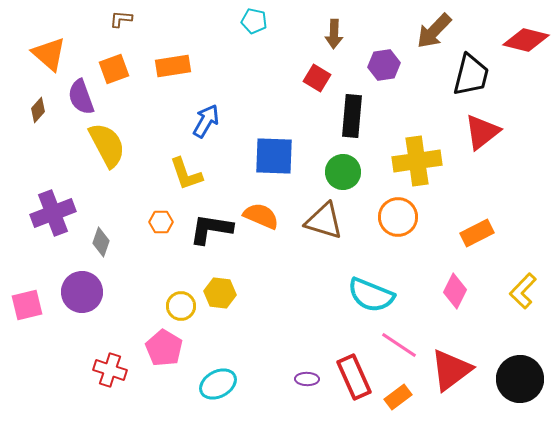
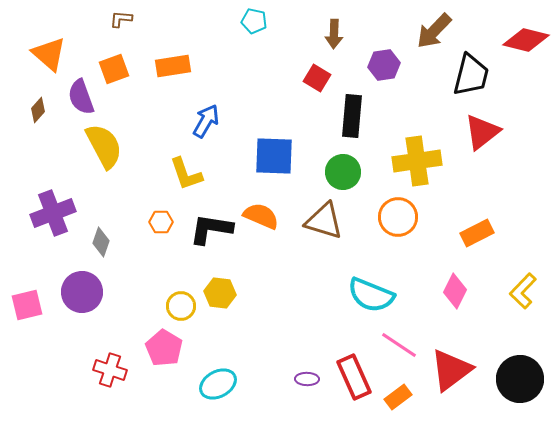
yellow semicircle at (107, 145): moved 3 px left, 1 px down
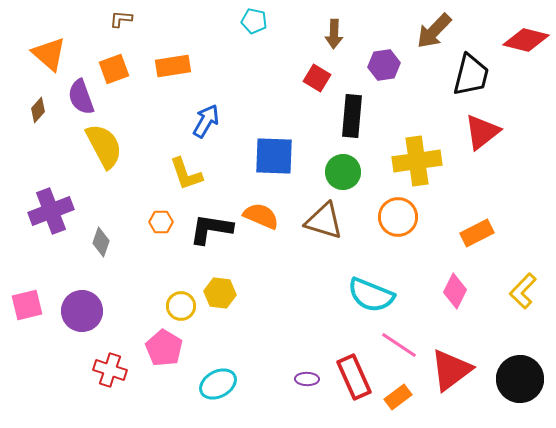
purple cross at (53, 213): moved 2 px left, 2 px up
purple circle at (82, 292): moved 19 px down
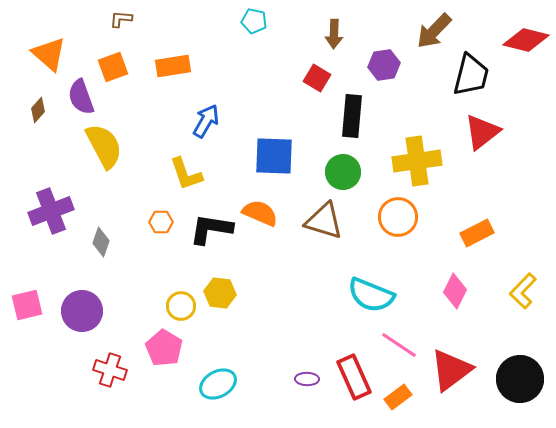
orange square at (114, 69): moved 1 px left, 2 px up
orange semicircle at (261, 216): moved 1 px left, 3 px up
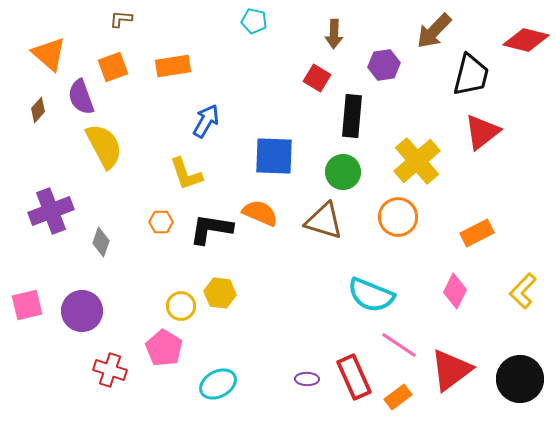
yellow cross at (417, 161): rotated 33 degrees counterclockwise
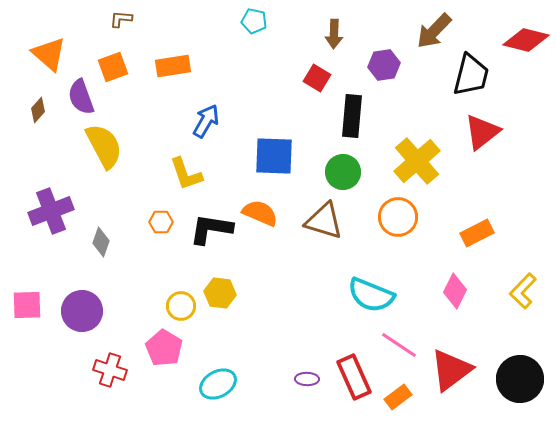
pink square at (27, 305): rotated 12 degrees clockwise
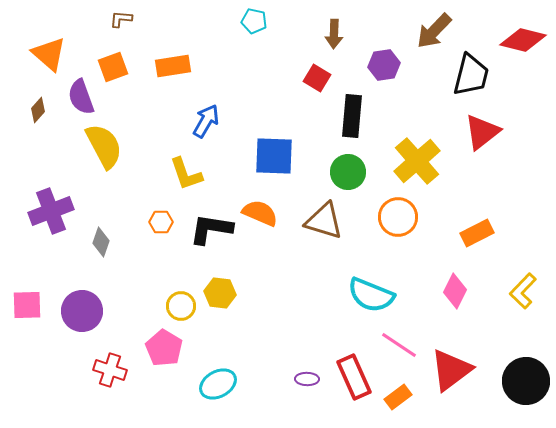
red diamond at (526, 40): moved 3 px left
green circle at (343, 172): moved 5 px right
black circle at (520, 379): moved 6 px right, 2 px down
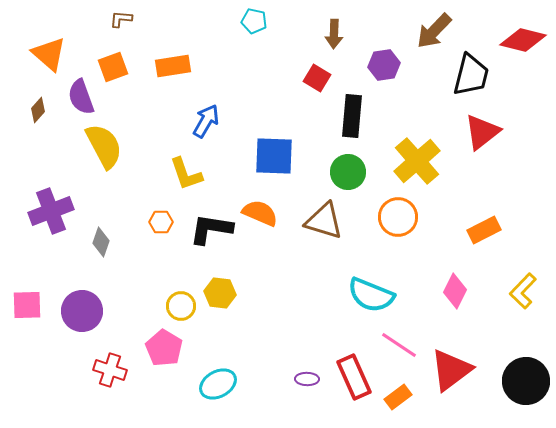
orange rectangle at (477, 233): moved 7 px right, 3 px up
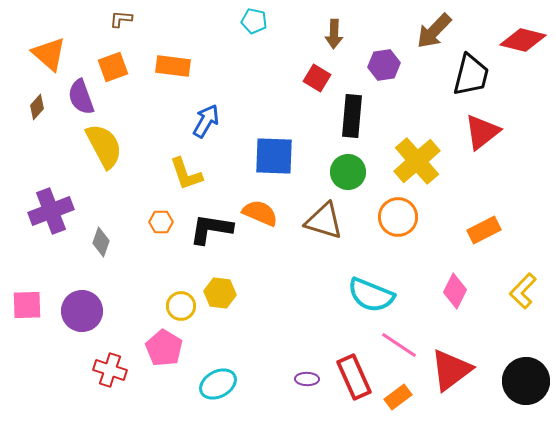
orange rectangle at (173, 66): rotated 16 degrees clockwise
brown diamond at (38, 110): moved 1 px left, 3 px up
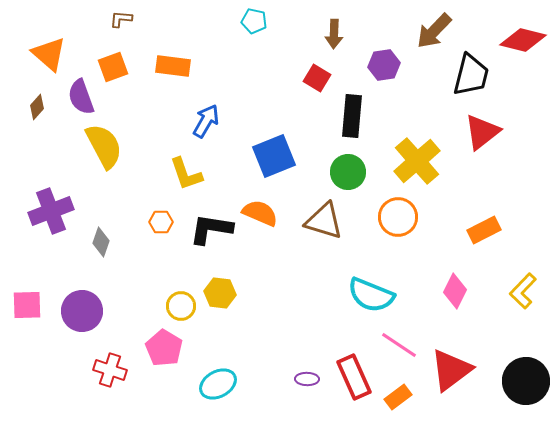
blue square at (274, 156): rotated 24 degrees counterclockwise
